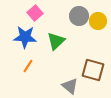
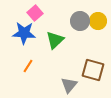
gray circle: moved 1 px right, 5 px down
blue star: moved 1 px left, 4 px up
green triangle: moved 1 px left, 1 px up
gray triangle: moved 1 px left, 1 px up; rotated 30 degrees clockwise
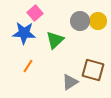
gray triangle: moved 1 px right, 3 px up; rotated 18 degrees clockwise
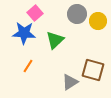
gray circle: moved 3 px left, 7 px up
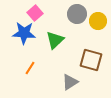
orange line: moved 2 px right, 2 px down
brown square: moved 2 px left, 10 px up
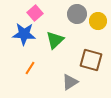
blue star: moved 1 px down
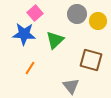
gray triangle: moved 1 px right, 4 px down; rotated 36 degrees counterclockwise
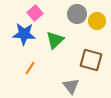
yellow circle: moved 1 px left
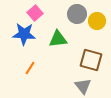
green triangle: moved 3 px right, 1 px up; rotated 36 degrees clockwise
gray triangle: moved 12 px right
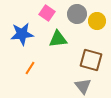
pink square: moved 12 px right; rotated 14 degrees counterclockwise
blue star: moved 2 px left; rotated 10 degrees counterclockwise
